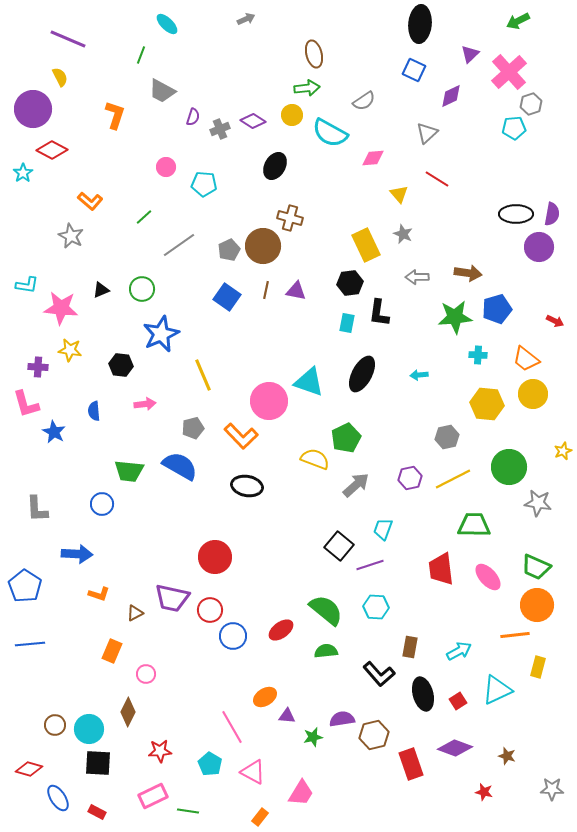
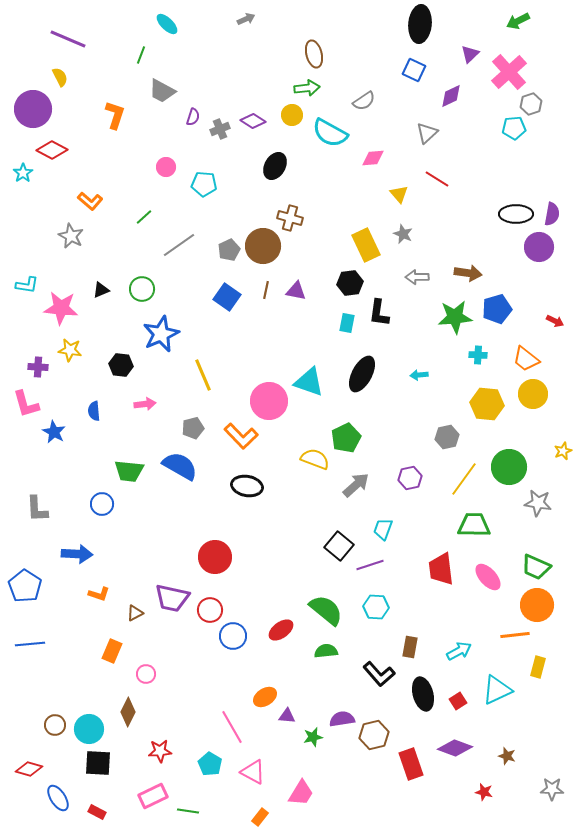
yellow line at (453, 479): moved 11 px right; rotated 27 degrees counterclockwise
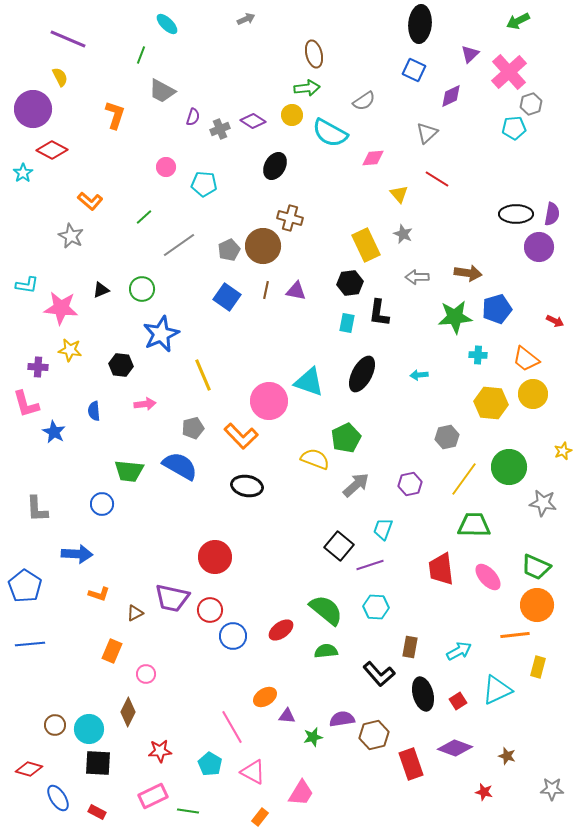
yellow hexagon at (487, 404): moved 4 px right, 1 px up
purple hexagon at (410, 478): moved 6 px down
gray star at (538, 503): moved 5 px right
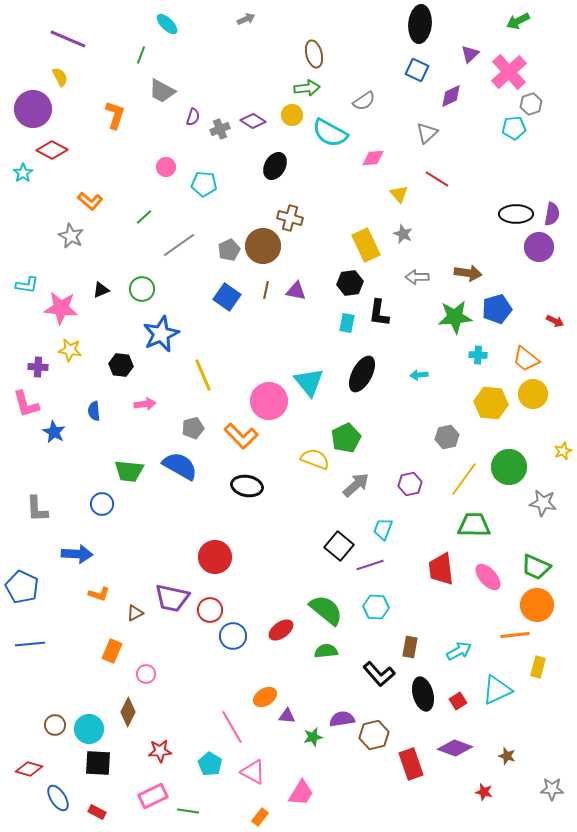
blue square at (414, 70): moved 3 px right
cyan triangle at (309, 382): rotated 32 degrees clockwise
blue pentagon at (25, 586): moved 3 px left, 1 px down; rotated 8 degrees counterclockwise
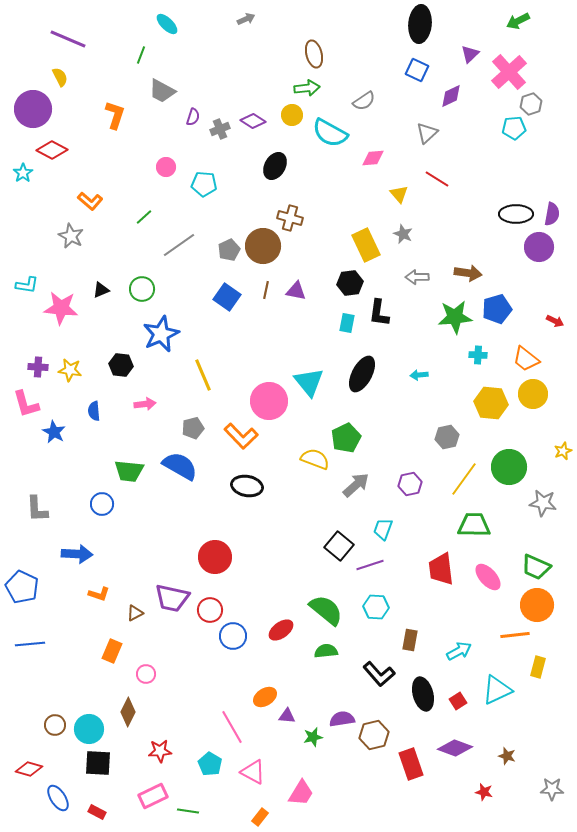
yellow star at (70, 350): moved 20 px down
brown rectangle at (410, 647): moved 7 px up
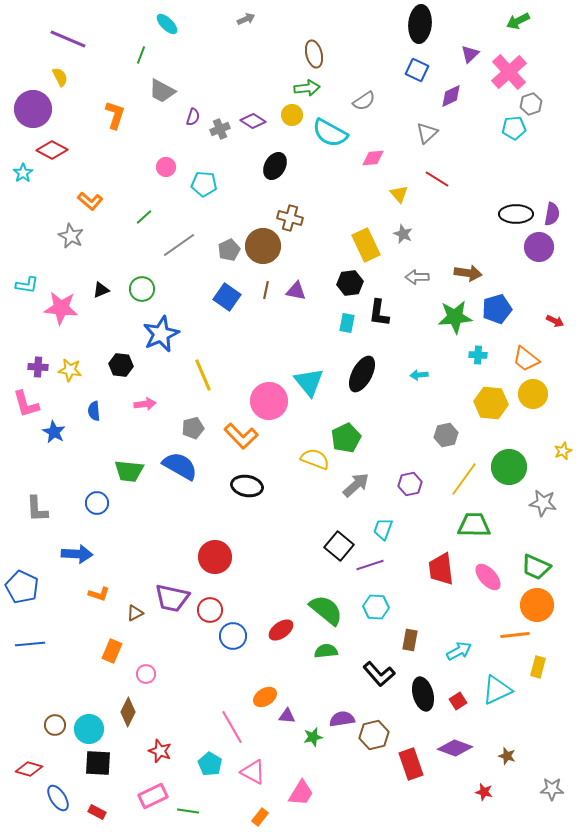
gray hexagon at (447, 437): moved 1 px left, 2 px up
blue circle at (102, 504): moved 5 px left, 1 px up
red star at (160, 751): rotated 25 degrees clockwise
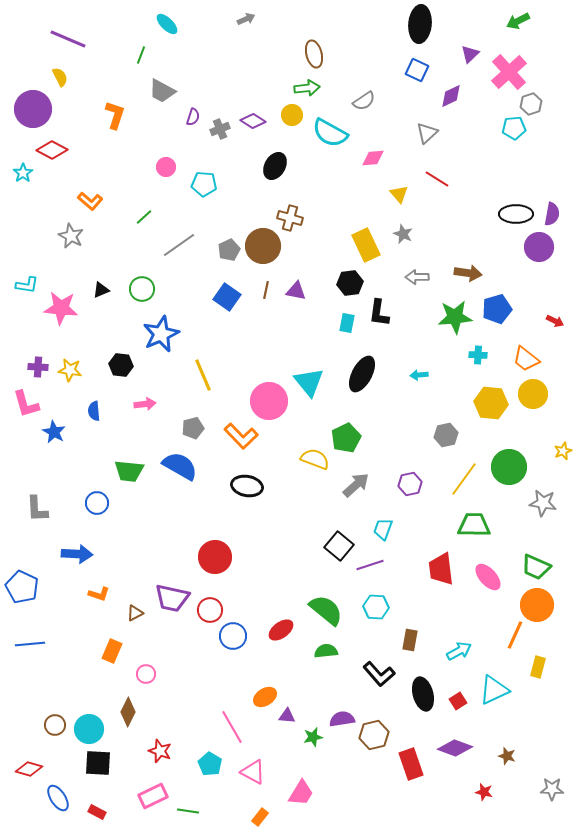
orange line at (515, 635): rotated 60 degrees counterclockwise
cyan triangle at (497, 690): moved 3 px left
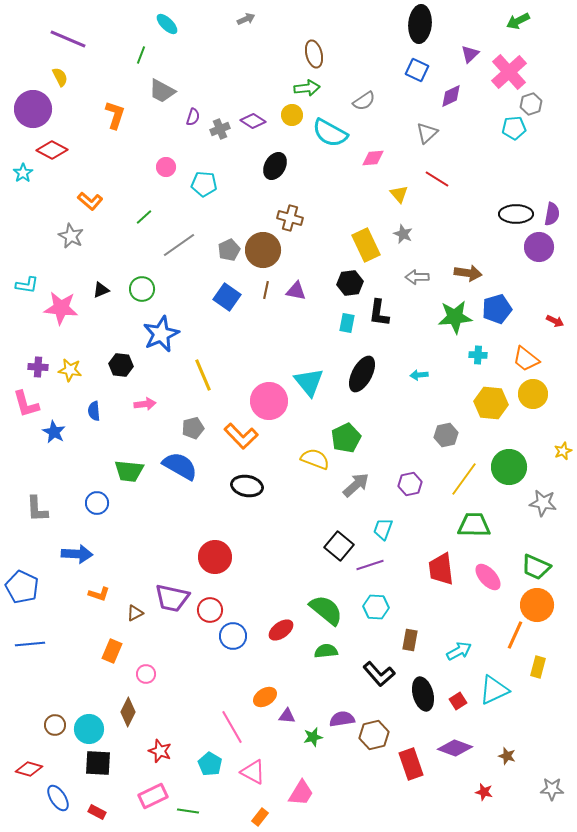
brown circle at (263, 246): moved 4 px down
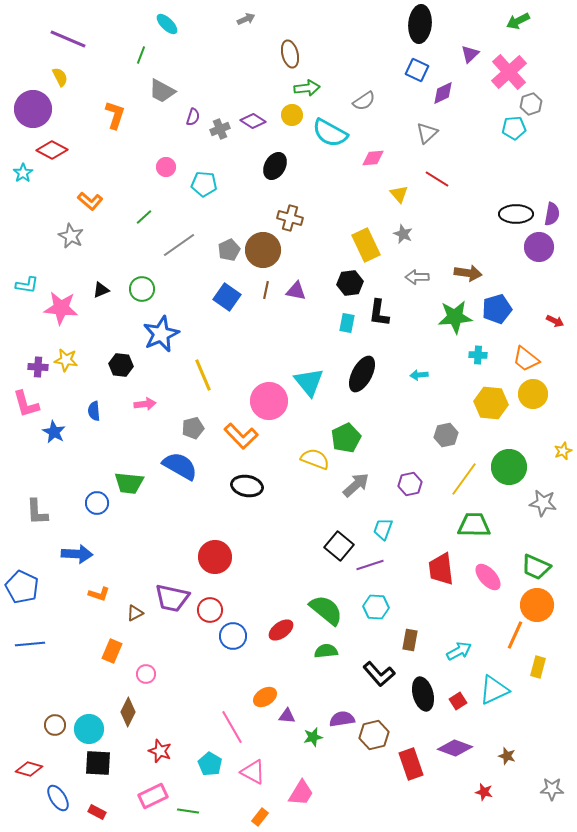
brown ellipse at (314, 54): moved 24 px left
purple diamond at (451, 96): moved 8 px left, 3 px up
yellow star at (70, 370): moved 4 px left, 10 px up
green trapezoid at (129, 471): moved 12 px down
gray L-shape at (37, 509): moved 3 px down
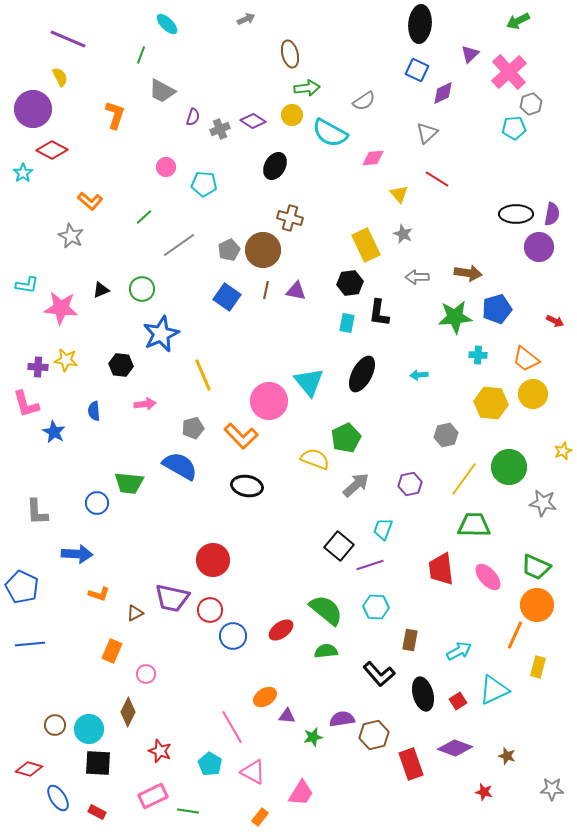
red circle at (215, 557): moved 2 px left, 3 px down
